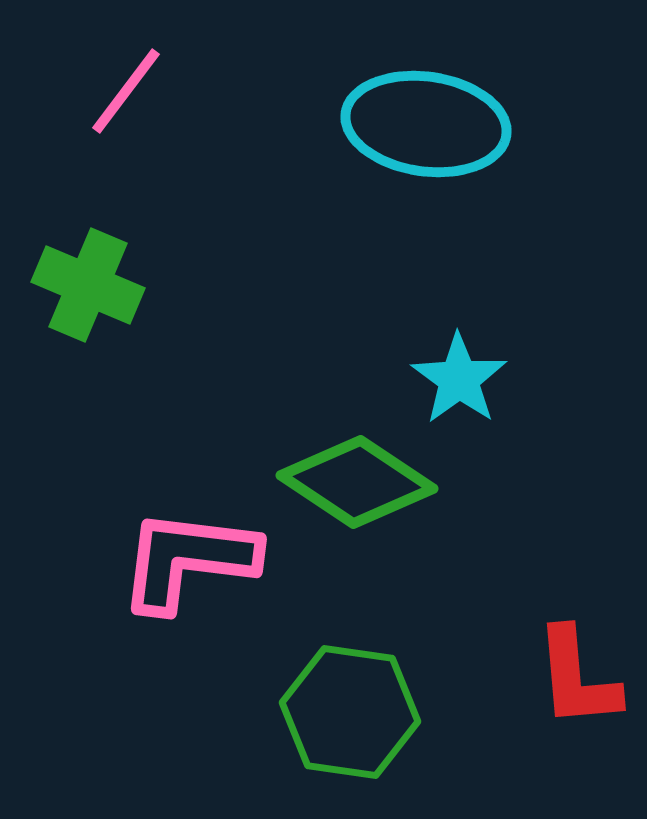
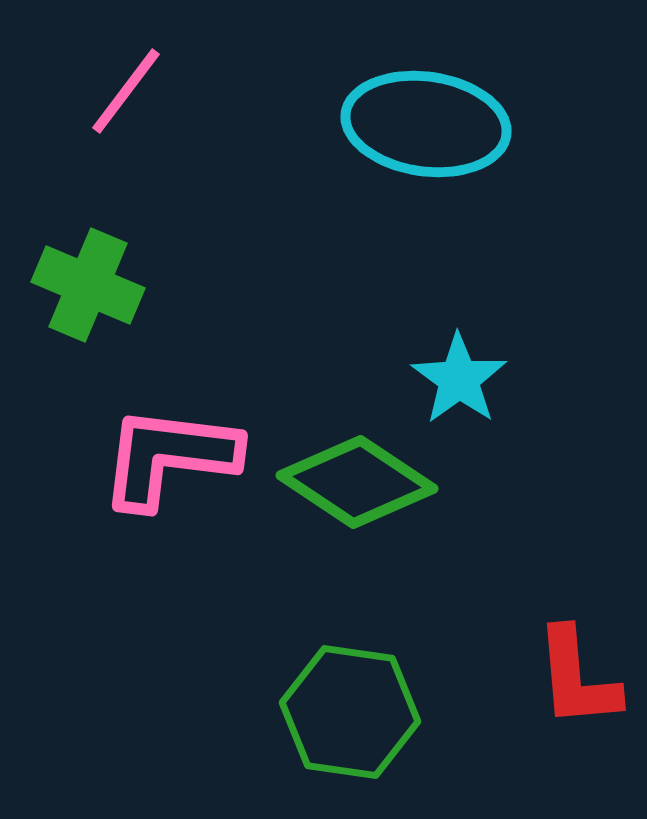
pink L-shape: moved 19 px left, 103 px up
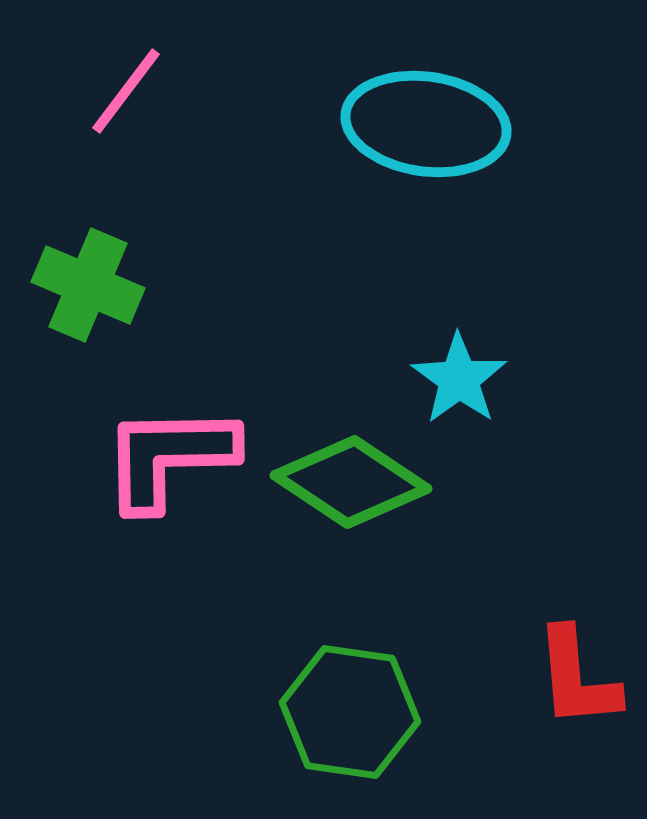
pink L-shape: rotated 8 degrees counterclockwise
green diamond: moved 6 px left
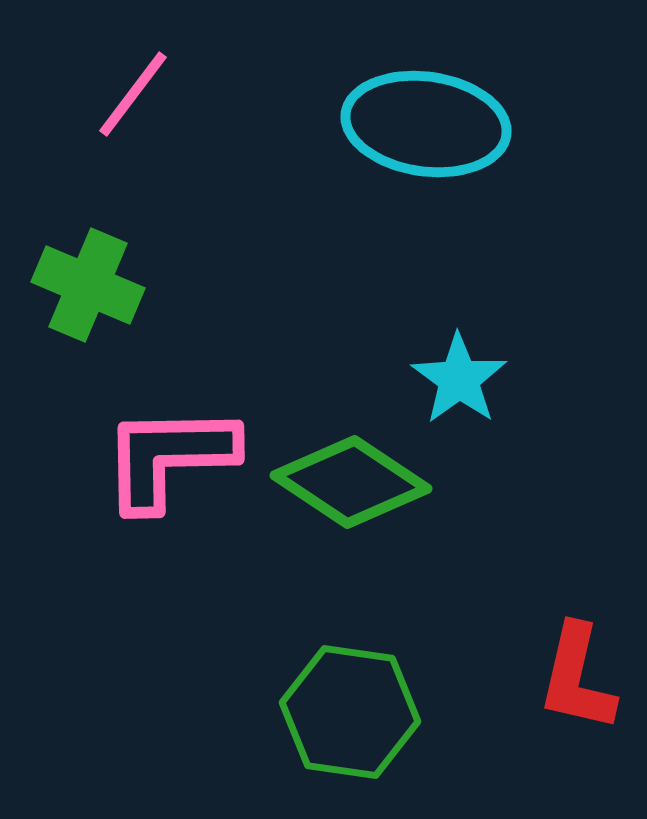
pink line: moved 7 px right, 3 px down
red L-shape: rotated 18 degrees clockwise
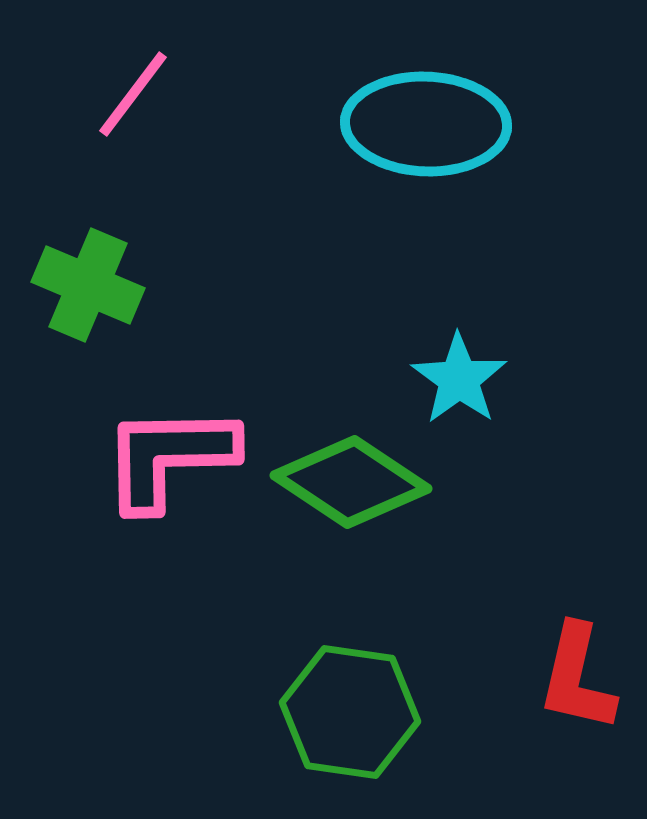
cyan ellipse: rotated 6 degrees counterclockwise
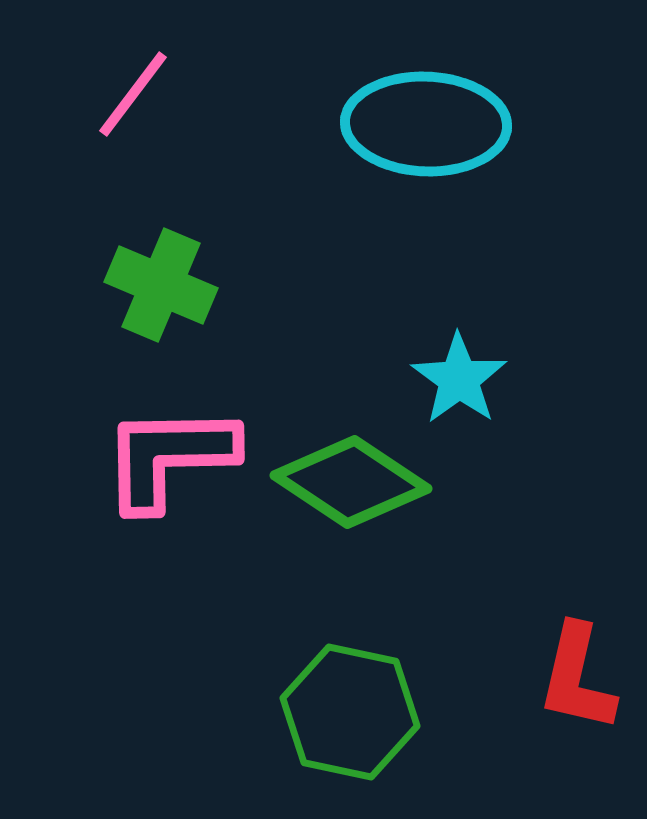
green cross: moved 73 px right
green hexagon: rotated 4 degrees clockwise
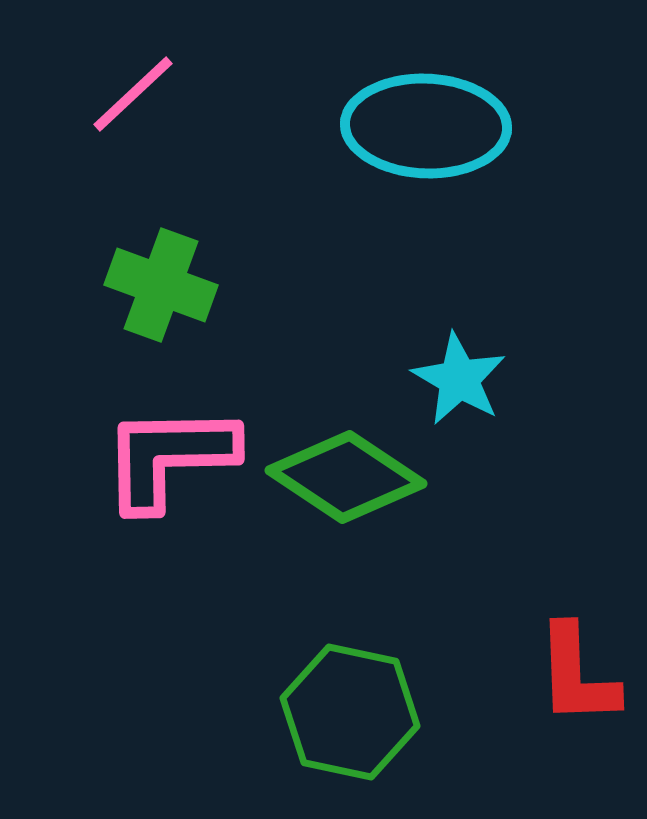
pink line: rotated 10 degrees clockwise
cyan ellipse: moved 2 px down
green cross: rotated 3 degrees counterclockwise
cyan star: rotated 6 degrees counterclockwise
green diamond: moved 5 px left, 5 px up
red L-shape: moved 3 px up; rotated 15 degrees counterclockwise
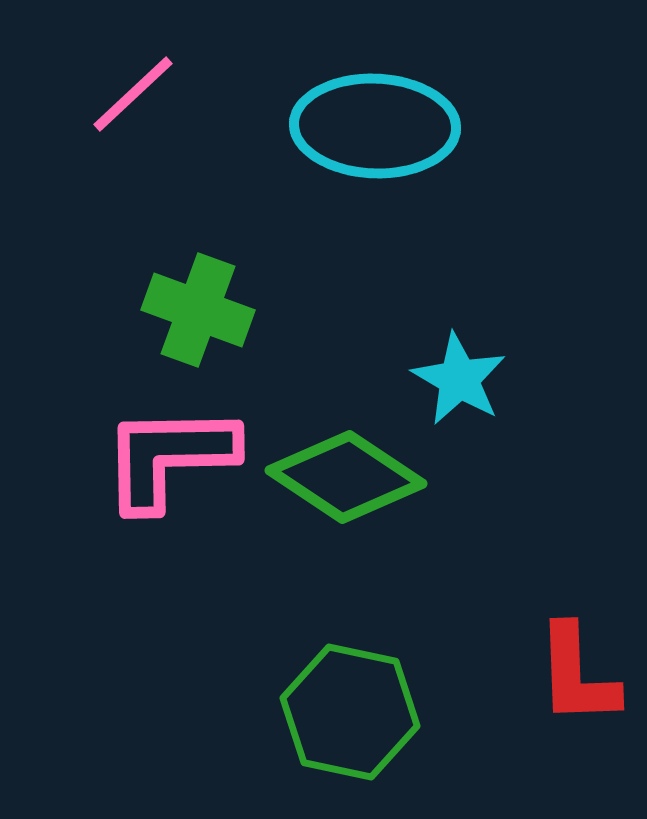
cyan ellipse: moved 51 px left
green cross: moved 37 px right, 25 px down
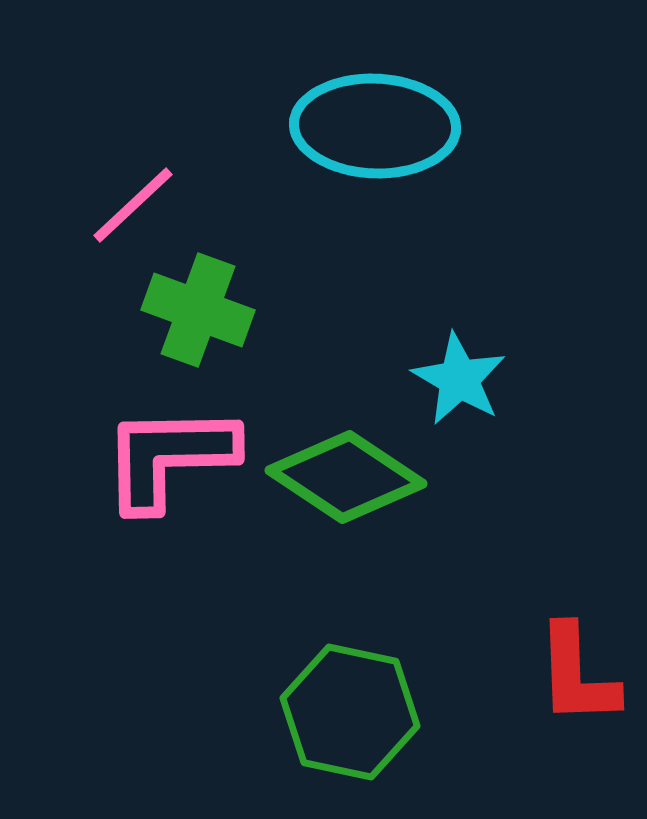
pink line: moved 111 px down
